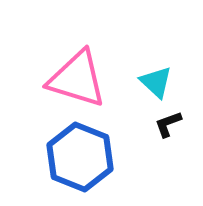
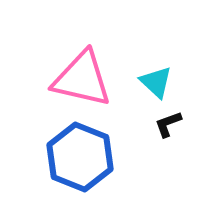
pink triangle: moved 5 px right; rotated 4 degrees counterclockwise
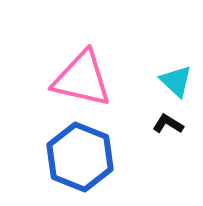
cyan triangle: moved 20 px right, 1 px up
black L-shape: rotated 52 degrees clockwise
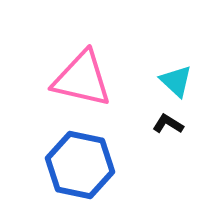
blue hexagon: moved 8 px down; rotated 10 degrees counterclockwise
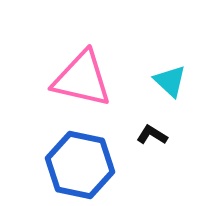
cyan triangle: moved 6 px left
black L-shape: moved 16 px left, 11 px down
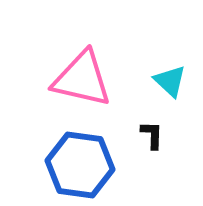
black L-shape: rotated 60 degrees clockwise
blue hexagon: rotated 4 degrees counterclockwise
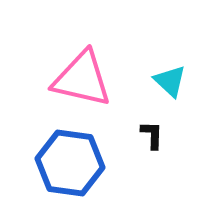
blue hexagon: moved 10 px left, 2 px up
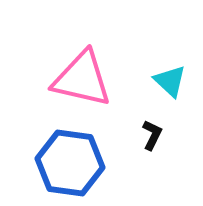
black L-shape: rotated 24 degrees clockwise
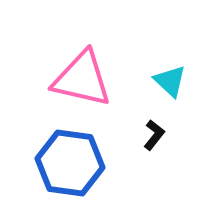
black L-shape: moved 2 px right; rotated 12 degrees clockwise
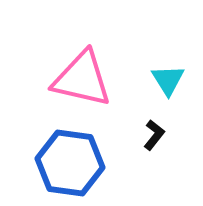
cyan triangle: moved 2 px left, 1 px up; rotated 15 degrees clockwise
